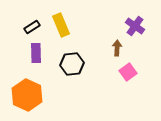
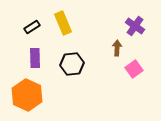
yellow rectangle: moved 2 px right, 2 px up
purple rectangle: moved 1 px left, 5 px down
pink square: moved 6 px right, 3 px up
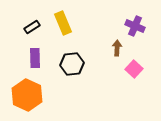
purple cross: rotated 12 degrees counterclockwise
pink square: rotated 12 degrees counterclockwise
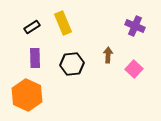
brown arrow: moved 9 px left, 7 px down
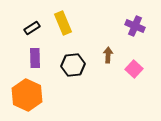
black rectangle: moved 1 px down
black hexagon: moved 1 px right, 1 px down
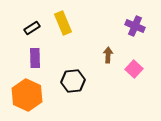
black hexagon: moved 16 px down
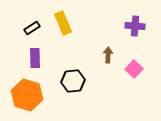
purple cross: rotated 18 degrees counterclockwise
orange hexagon: rotated 8 degrees counterclockwise
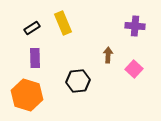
black hexagon: moved 5 px right
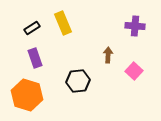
purple rectangle: rotated 18 degrees counterclockwise
pink square: moved 2 px down
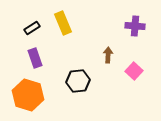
orange hexagon: moved 1 px right
